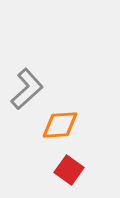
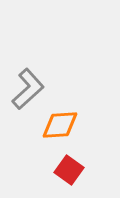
gray L-shape: moved 1 px right
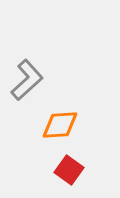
gray L-shape: moved 1 px left, 9 px up
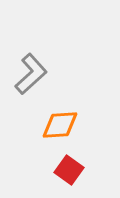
gray L-shape: moved 4 px right, 6 px up
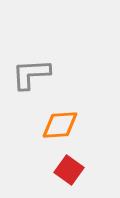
gray L-shape: rotated 141 degrees counterclockwise
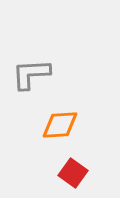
red square: moved 4 px right, 3 px down
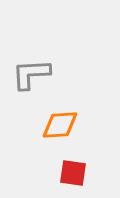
red square: rotated 28 degrees counterclockwise
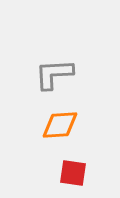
gray L-shape: moved 23 px right
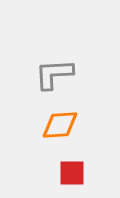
red square: moved 1 px left; rotated 8 degrees counterclockwise
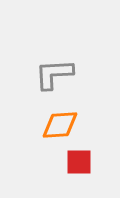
red square: moved 7 px right, 11 px up
